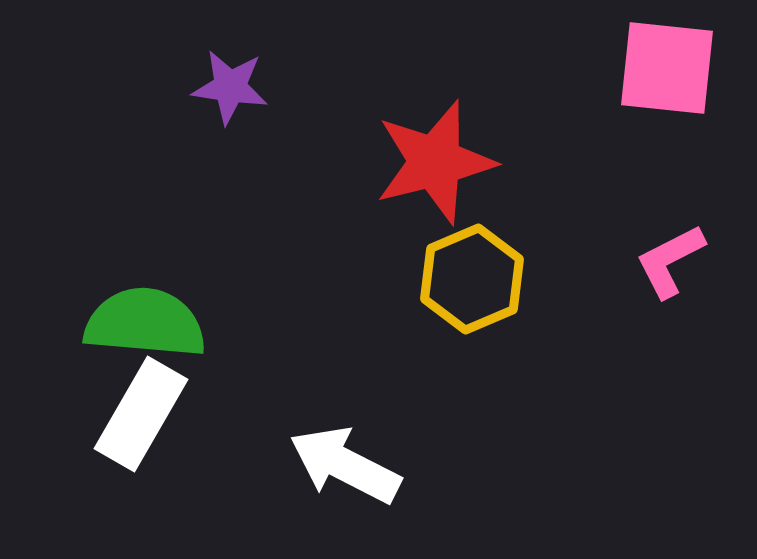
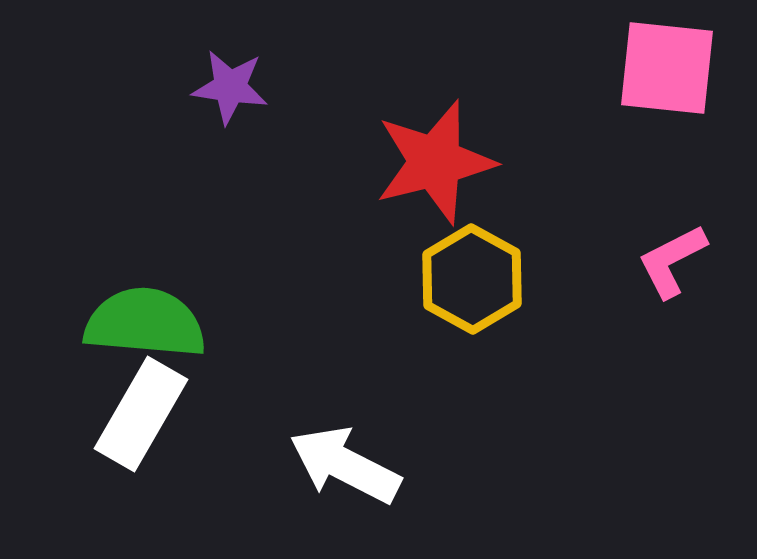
pink L-shape: moved 2 px right
yellow hexagon: rotated 8 degrees counterclockwise
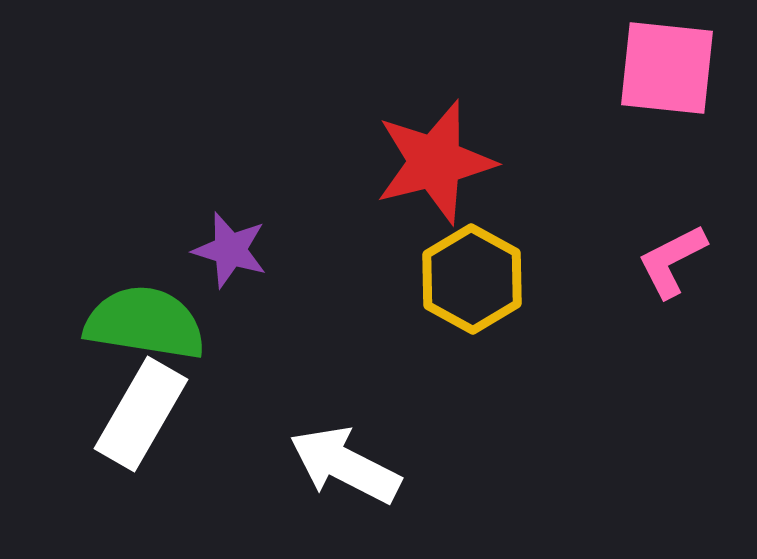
purple star: moved 163 px down; rotated 8 degrees clockwise
green semicircle: rotated 4 degrees clockwise
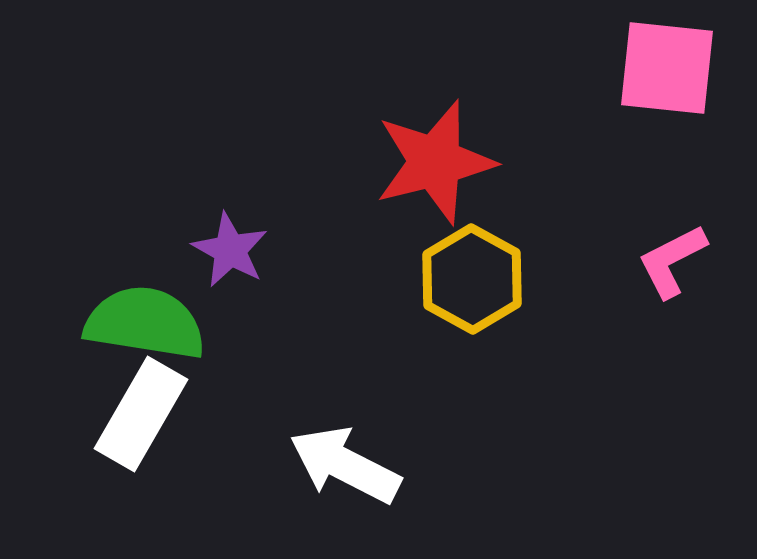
purple star: rotated 12 degrees clockwise
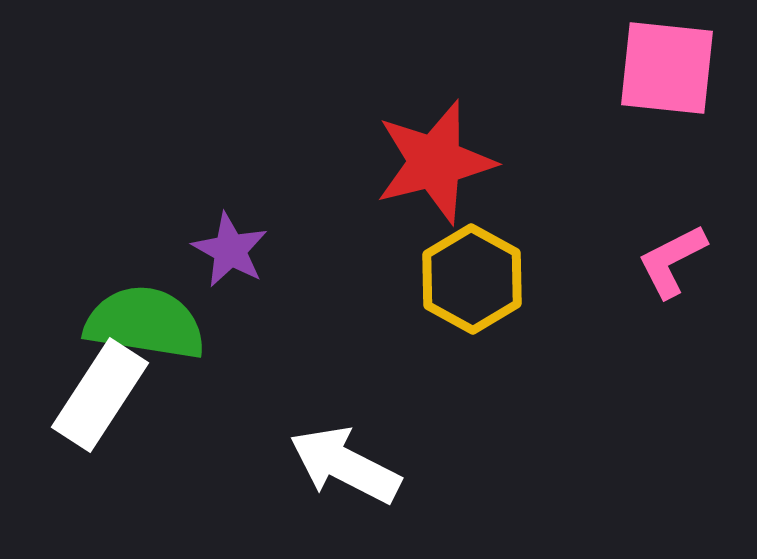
white rectangle: moved 41 px left, 19 px up; rotated 3 degrees clockwise
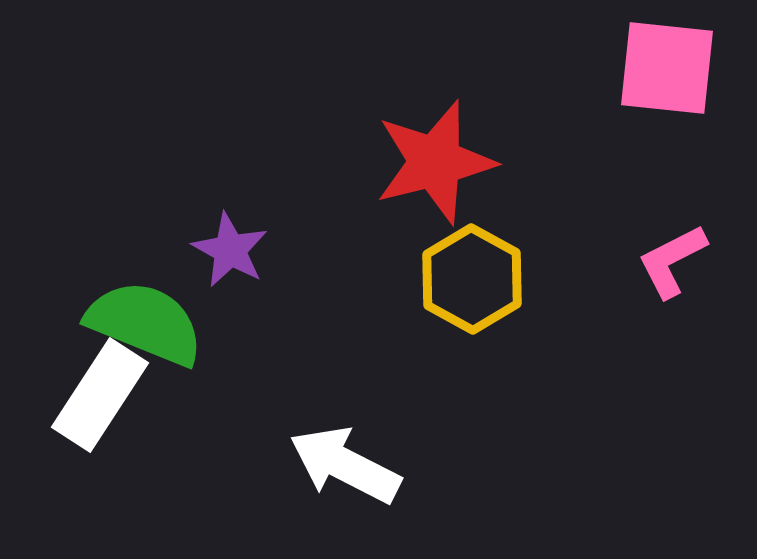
green semicircle: rotated 13 degrees clockwise
